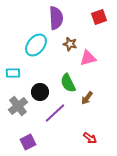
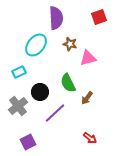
cyan rectangle: moved 6 px right, 1 px up; rotated 24 degrees counterclockwise
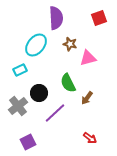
red square: moved 1 px down
cyan rectangle: moved 1 px right, 2 px up
black circle: moved 1 px left, 1 px down
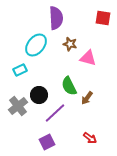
red square: moved 4 px right; rotated 28 degrees clockwise
pink triangle: rotated 30 degrees clockwise
green semicircle: moved 1 px right, 3 px down
black circle: moved 2 px down
purple square: moved 19 px right
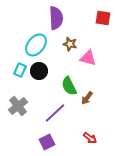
cyan rectangle: rotated 40 degrees counterclockwise
black circle: moved 24 px up
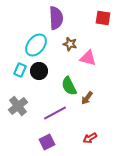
purple line: rotated 15 degrees clockwise
red arrow: rotated 112 degrees clockwise
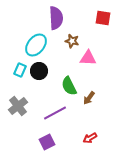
brown star: moved 2 px right, 3 px up
pink triangle: rotated 12 degrees counterclockwise
brown arrow: moved 2 px right
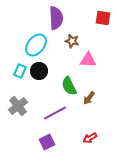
pink triangle: moved 2 px down
cyan rectangle: moved 1 px down
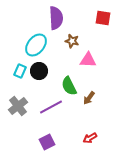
purple line: moved 4 px left, 6 px up
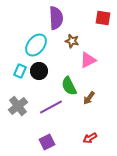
pink triangle: rotated 30 degrees counterclockwise
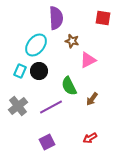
brown arrow: moved 3 px right, 1 px down
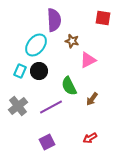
purple semicircle: moved 2 px left, 2 px down
